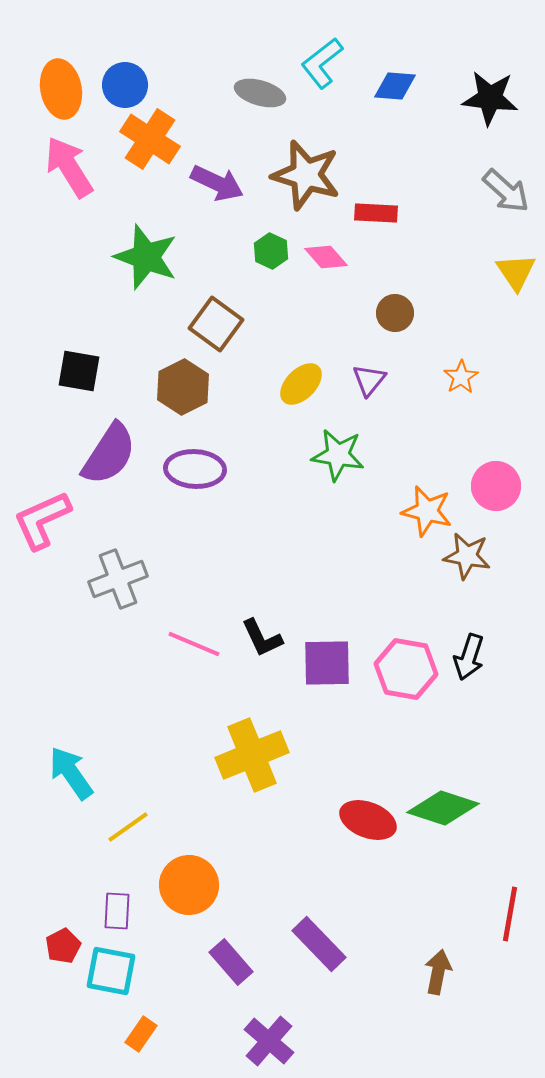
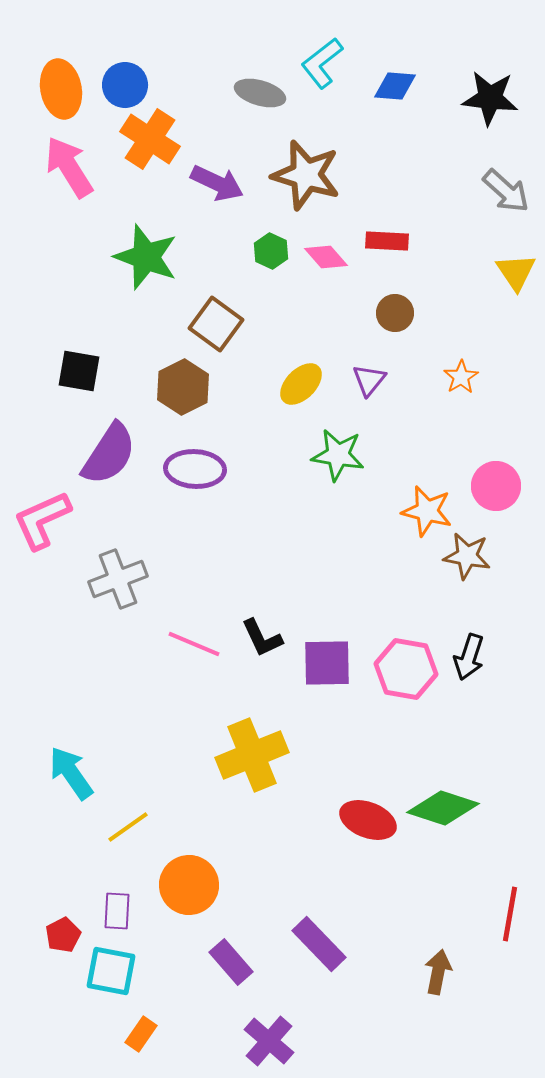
red rectangle at (376, 213): moved 11 px right, 28 px down
red pentagon at (63, 946): moved 11 px up
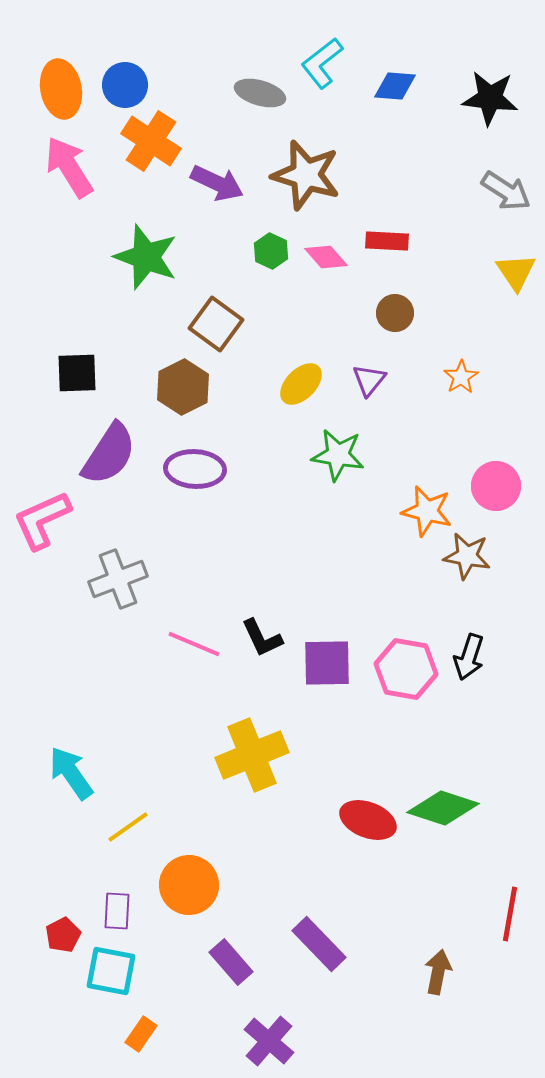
orange cross at (150, 139): moved 1 px right, 2 px down
gray arrow at (506, 191): rotated 9 degrees counterclockwise
black square at (79, 371): moved 2 px left, 2 px down; rotated 12 degrees counterclockwise
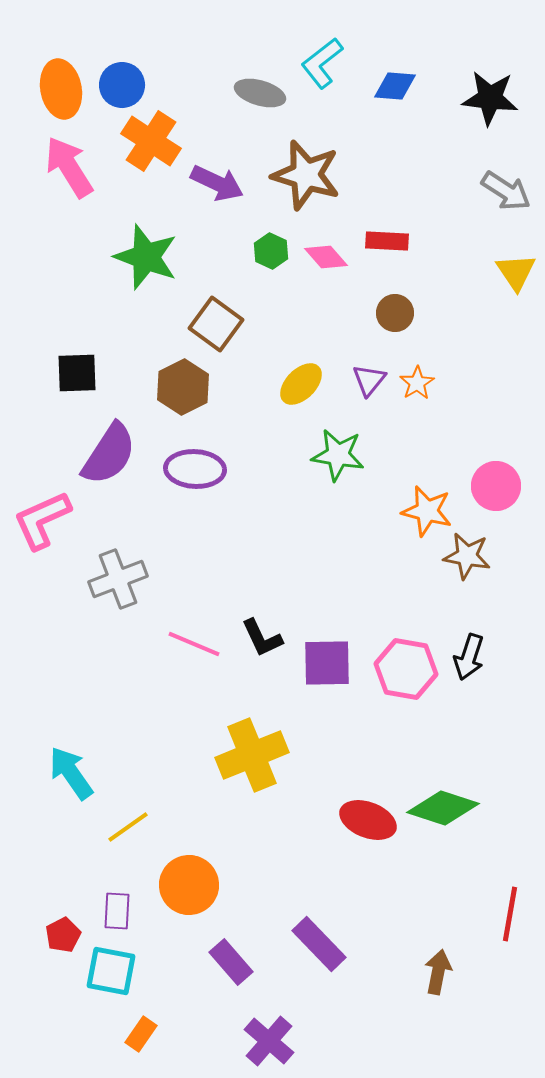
blue circle at (125, 85): moved 3 px left
orange star at (461, 377): moved 44 px left, 6 px down
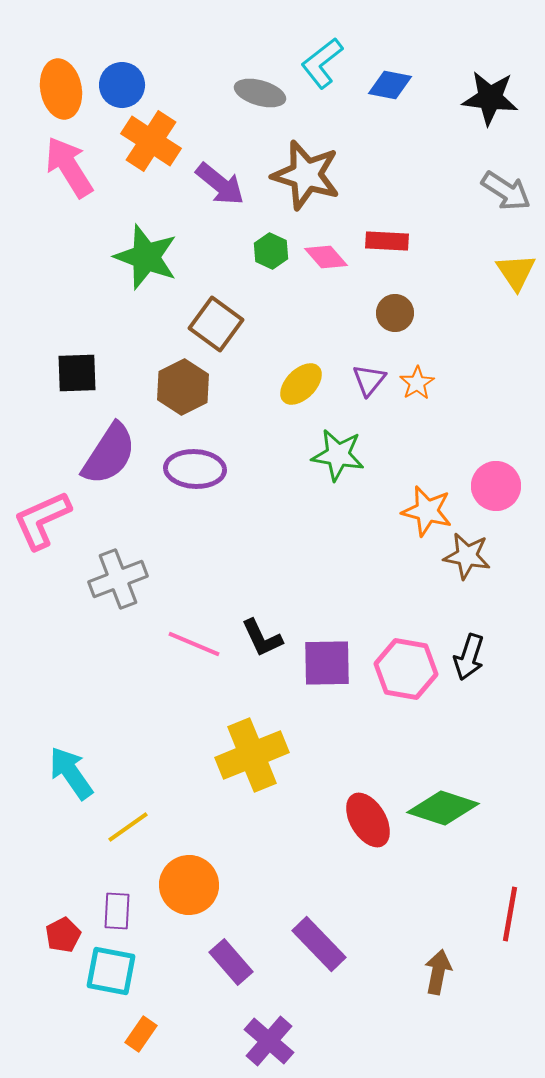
blue diamond at (395, 86): moved 5 px left, 1 px up; rotated 6 degrees clockwise
purple arrow at (217, 183): moved 3 px right, 1 px down; rotated 14 degrees clockwise
red ellipse at (368, 820): rotated 38 degrees clockwise
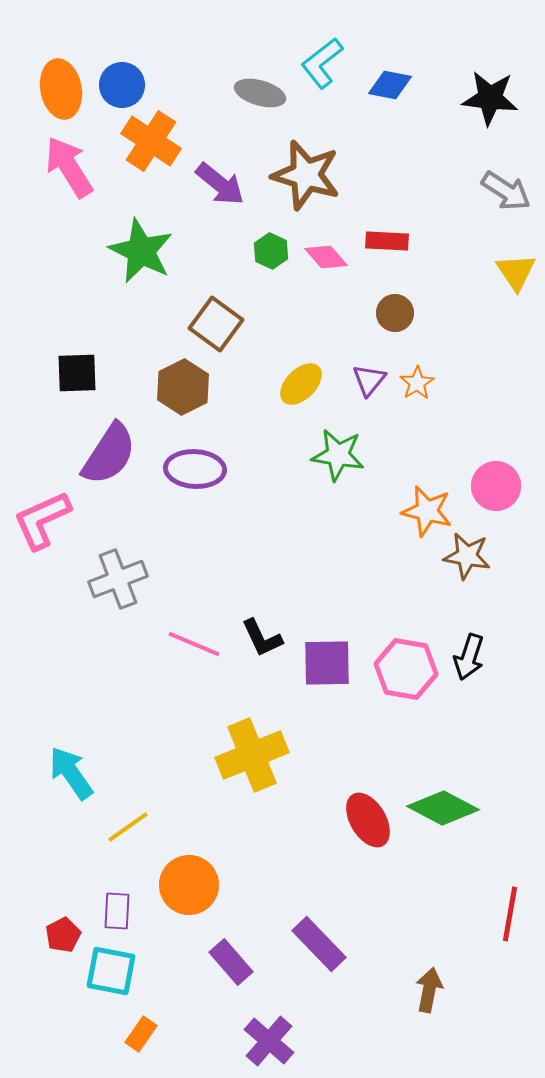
green star at (146, 257): moved 5 px left, 6 px up; rotated 6 degrees clockwise
green diamond at (443, 808): rotated 10 degrees clockwise
brown arrow at (438, 972): moved 9 px left, 18 px down
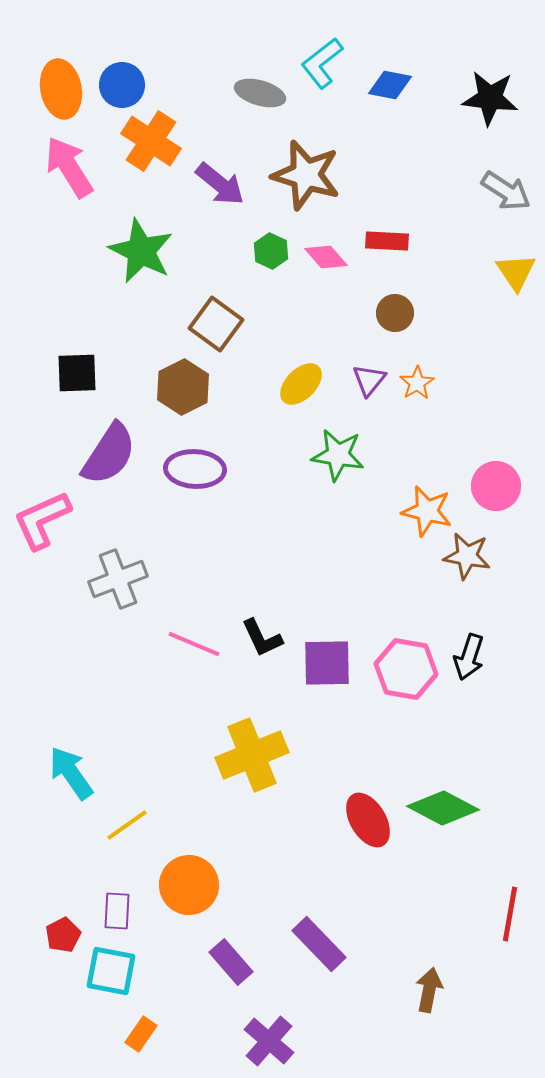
yellow line at (128, 827): moved 1 px left, 2 px up
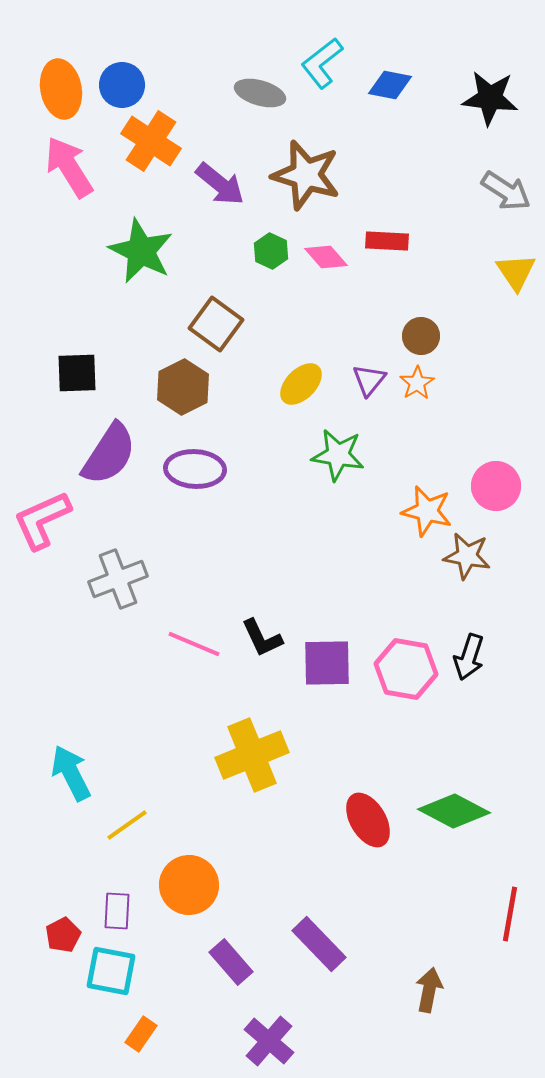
brown circle at (395, 313): moved 26 px right, 23 px down
cyan arrow at (71, 773): rotated 8 degrees clockwise
green diamond at (443, 808): moved 11 px right, 3 px down
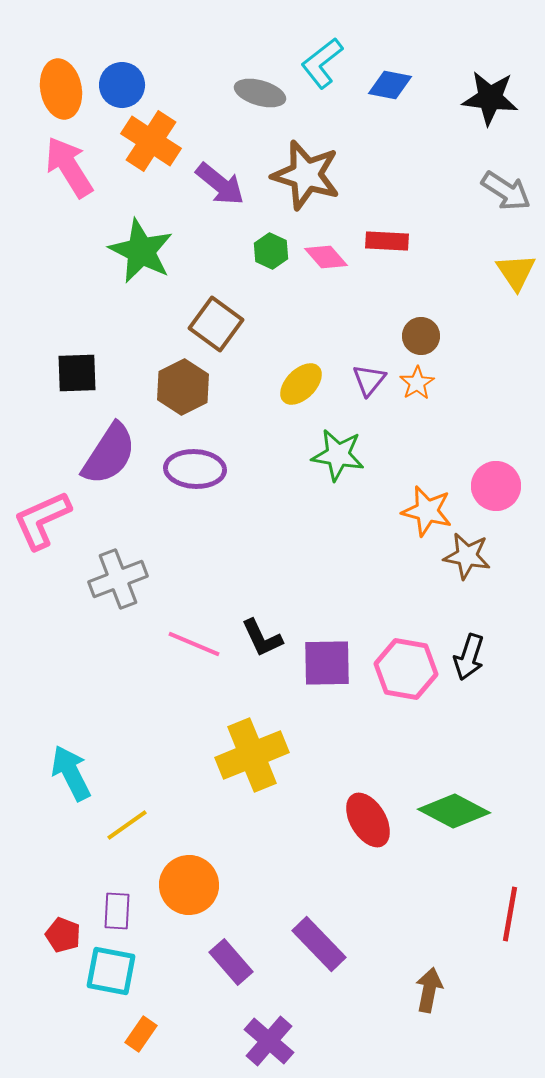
red pentagon at (63, 935): rotated 24 degrees counterclockwise
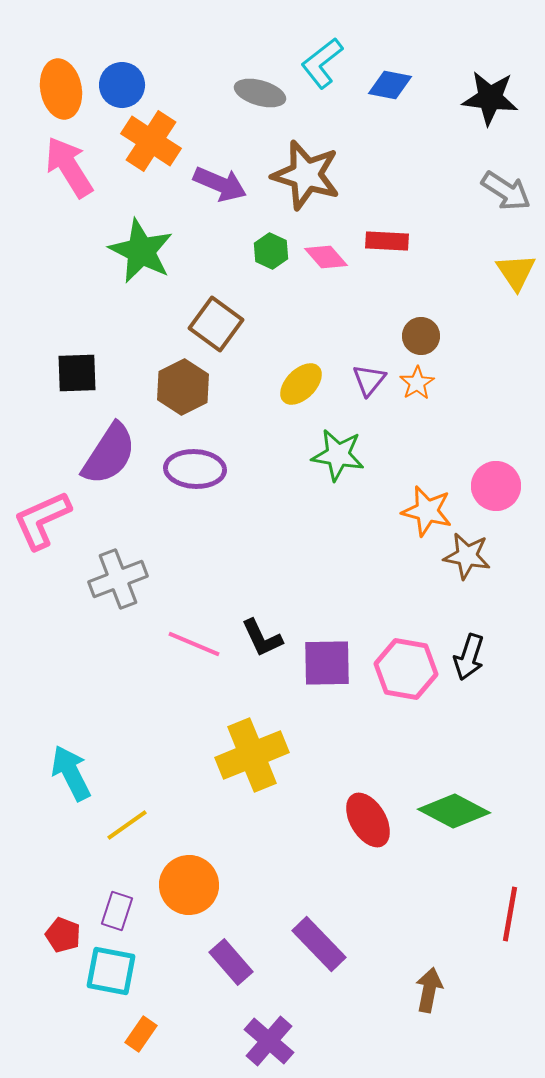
purple arrow at (220, 184): rotated 16 degrees counterclockwise
purple rectangle at (117, 911): rotated 15 degrees clockwise
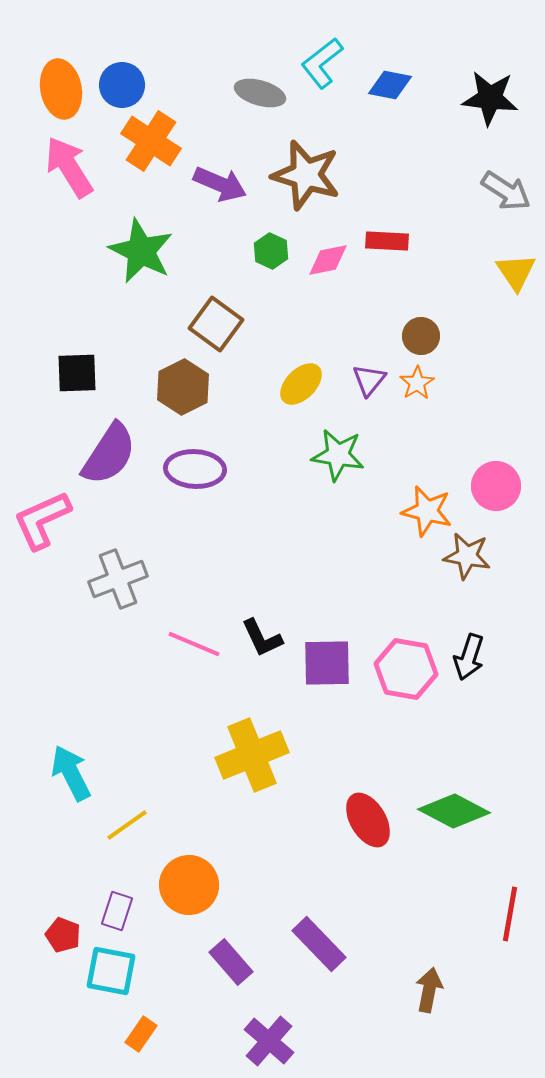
pink diamond at (326, 257): moved 2 px right, 3 px down; rotated 60 degrees counterclockwise
